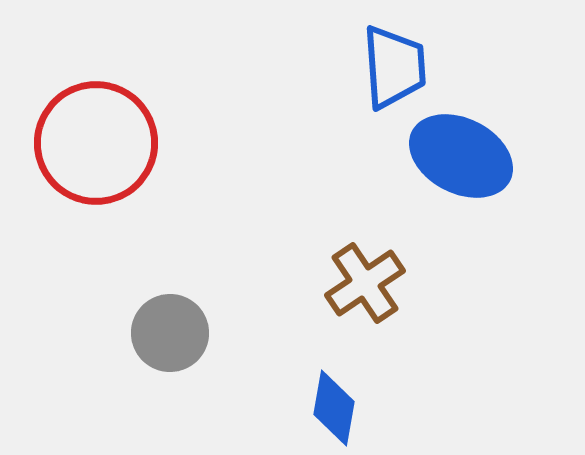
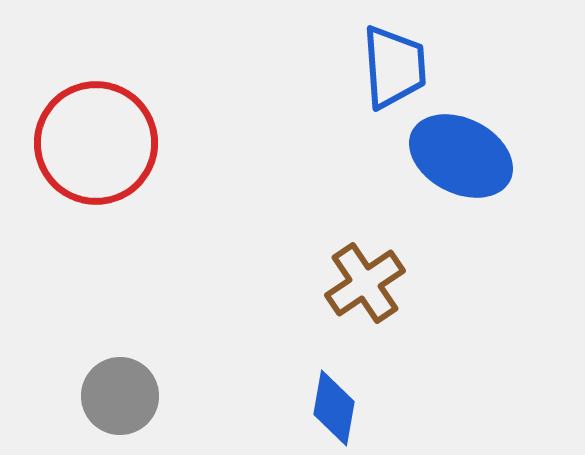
gray circle: moved 50 px left, 63 px down
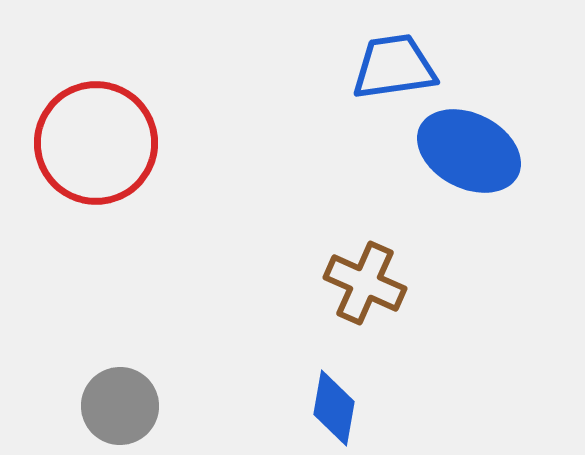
blue trapezoid: rotated 94 degrees counterclockwise
blue ellipse: moved 8 px right, 5 px up
brown cross: rotated 32 degrees counterclockwise
gray circle: moved 10 px down
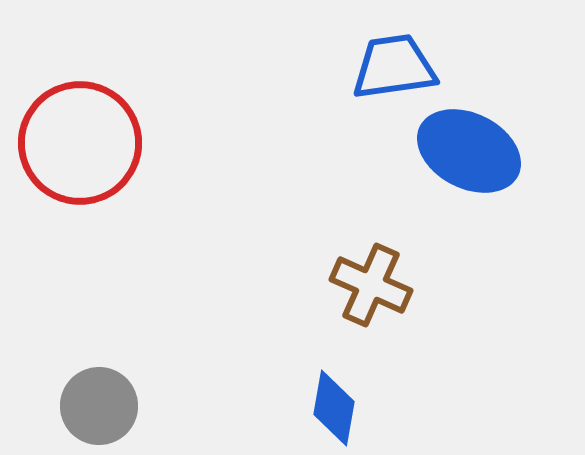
red circle: moved 16 px left
brown cross: moved 6 px right, 2 px down
gray circle: moved 21 px left
